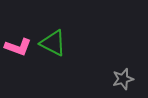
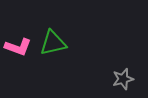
green triangle: rotated 40 degrees counterclockwise
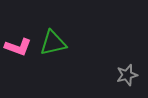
gray star: moved 4 px right, 4 px up
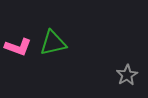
gray star: rotated 15 degrees counterclockwise
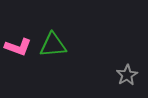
green triangle: moved 2 px down; rotated 8 degrees clockwise
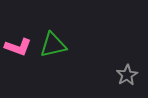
green triangle: rotated 8 degrees counterclockwise
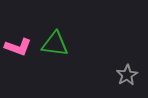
green triangle: moved 2 px right, 1 px up; rotated 20 degrees clockwise
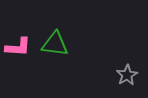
pink L-shape: rotated 16 degrees counterclockwise
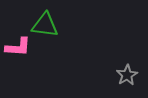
green triangle: moved 10 px left, 19 px up
